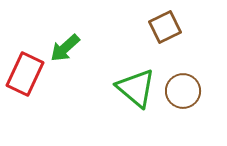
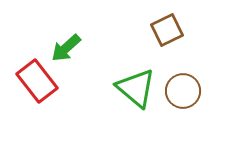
brown square: moved 2 px right, 3 px down
green arrow: moved 1 px right
red rectangle: moved 12 px right, 7 px down; rotated 63 degrees counterclockwise
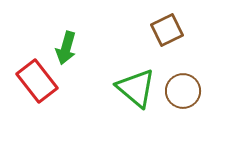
green arrow: rotated 32 degrees counterclockwise
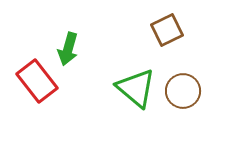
green arrow: moved 2 px right, 1 px down
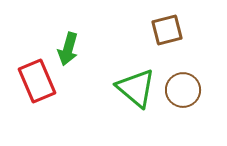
brown square: rotated 12 degrees clockwise
red rectangle: rotated 15 degrees clockwise
brown circle: moved 1 px up
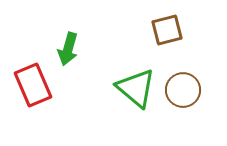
red rectangle: moved 4 px left, 4 px down
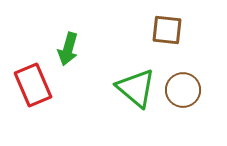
brown square: rotated 20 degrees clockwise
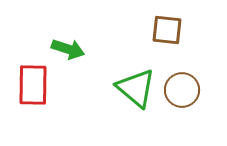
green arrow: rotated 88 degrees counterclockwise
red rectangle: rotated 24 degrees clockwise
brown circle: moved 1 px left
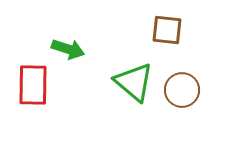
green triangle: moved 2 px left, 6 px up
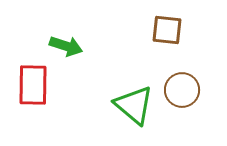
green arrow: moved 2 px left, 3 px up
green triangle: moved 23 px down
